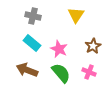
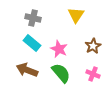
gray cross: moved 2 px down
pink cross: moved 4 px right, 2 px down
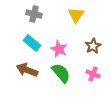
gray cross: moved 1 px right, 4 px up
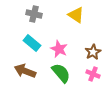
yellow triangle: rotated 30 degrees counterclockwise
brown star: moved 6 px down
brown arrow: moved 2 px left, 1 px down
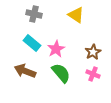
pink star: moved 3 px left; rotated 18 degrees clockwise
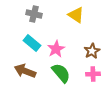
brown star: moved 1 px left, 1 px up
pink cross: rotated 24 degrees counterclockwise
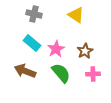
brown star: moved 7 px left
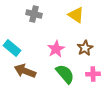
cyan rectangle: moved 20 px left, 5 px down
brown star: moved 3 px up
green semicircle: moved 4 px right, 1 px down
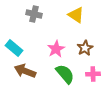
cyan rectangle: moved 2 px right
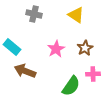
cyan rectangle: moved 2 px left, 1 px up
green semicircle: moved 6 px right, 12 px down; rotated 75 degrees clockwise
